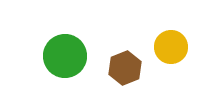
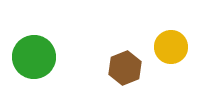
green circle: moved 31 px left, 1 px down
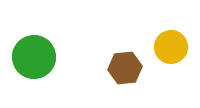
brown hexagon: rotated 16 degrees clockwise
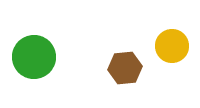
yellow circle: moved 1 px right, 1 px up
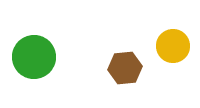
yellow circle: moved 1 px right
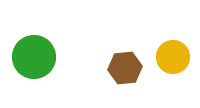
yellow circle: moved 11 px down
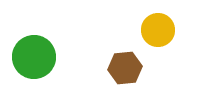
yellow circle: moved 15 px left, 27 px up
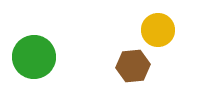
brown hexagon: moved 8 px right, 2 px up
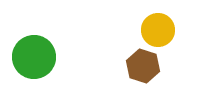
brown hexagon: moved 10 px right; rotated 24 degrees clockwise
